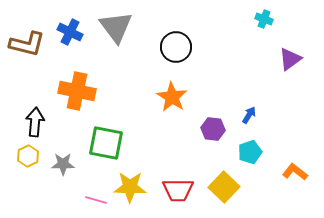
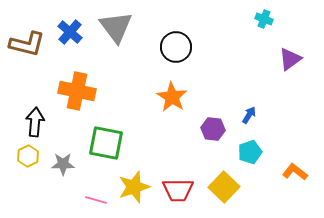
blue cross: rotated 15 degrees clockwise
yellow star: moved 4 px right; rotated 20 degrees counterclockwise
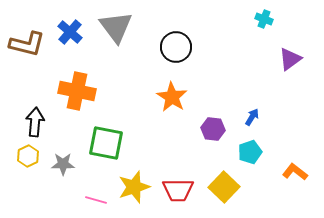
blue arrow: moved 3 px right, 2 px down
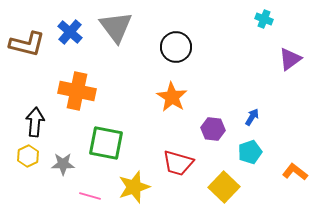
red trapezoid: moved 27 px up; rotated 16 degrees clockwise
pink line: moved 6 px left, 4 px up
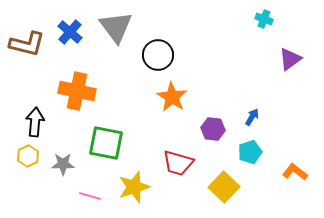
black circle: moved 18 px left, 8 px down
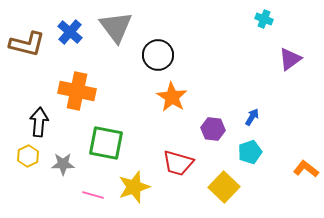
black arrow: moved 4 px right
orange L-shape: moved 11 px right, 3 px up
pink line: moved 3 px right, 1 px up
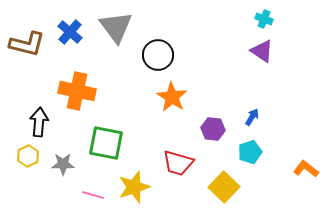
purple triangle: moved 28 px left, 8 px up; rotated 50 degrees counterclockwise
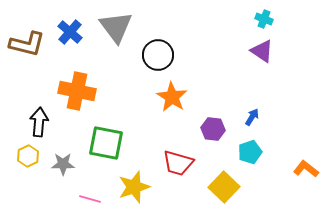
pink line: moved 3 px left, 4 px down
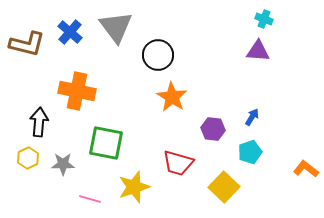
purple triangle: moved 4 px left; rotated 30 degrees counterclockwise
yellow hexagon: moved 2 px down
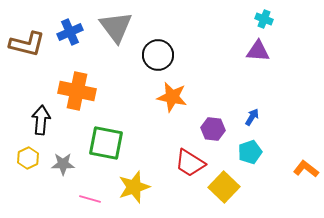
blue cross: rotated 25 degrees clockwise
orange star: rotated 20 degrees counterclockwise
black arrow: moved 2 px right, 2 px up
red trapezoid: moved 12 px right; rotated 16 degrees clockwise
